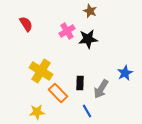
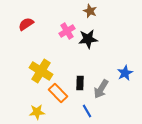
red semicircle: rotated 91 degrees counterclockwise
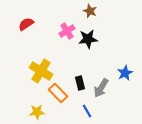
black rectangle: rotated 16 degrees counterclockwise
gray arrow: moved 1 px up
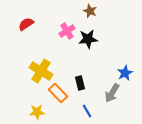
gray arrow: moved 11 px right, 5 px down
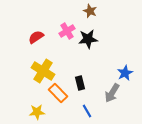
red semicircle: moved 10 px right, 13 px down
yellow cross: moved 2 px right
